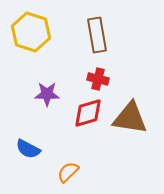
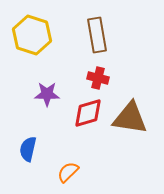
yellow hexagon: moved 1 px right, 3 px down
red cross: moved 1 px up
blue semicircle: rotated 75 degrees clockwise
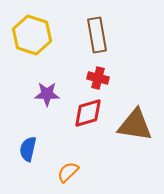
brown triangle: moved 5 px right, 7 px down
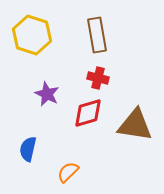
purple star: rotated 25 degrees clockwise
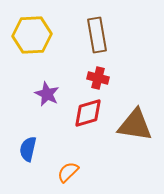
yellow hexagon: rotated 21 degrees counterclockwise
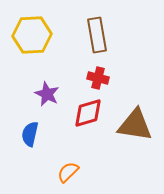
blue semicircle: moved 2 px right, 15 px up
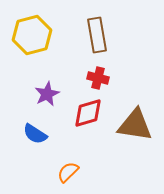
yellow hexagon: rotated 12 degrees counterclockwise
purple star: rotated 20 degrees clockwise
blue semicircle: moved 5 px right; rotated 70 degrees counterclockwise
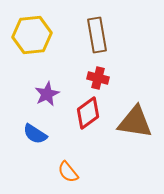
yellow hexagon: rotated 9 degrees clockwise
red diamond: rotated 20 degrees counterclockwise
brown triangle: moved 3 px up
orange semicircle: rotated 85 degrees counterclockwise
